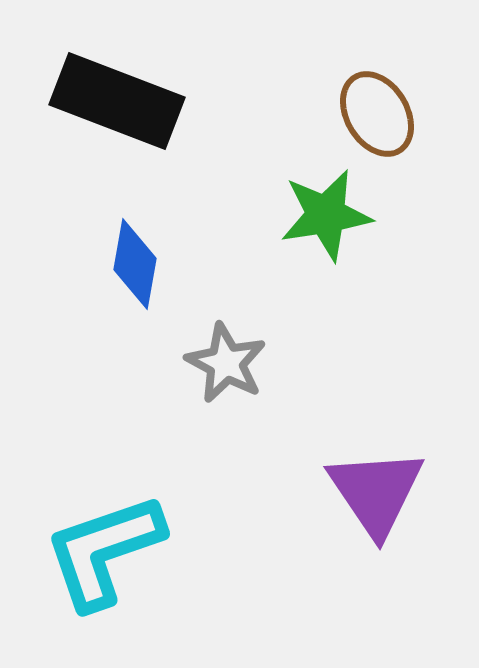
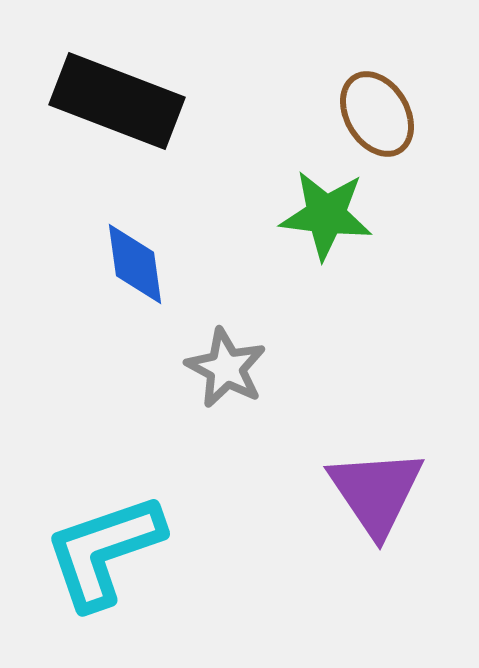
green star: rotated 16 degrees clockwise
blue diamond: rotated 18 degrees counterclockwise
gray star: moved 5 px down
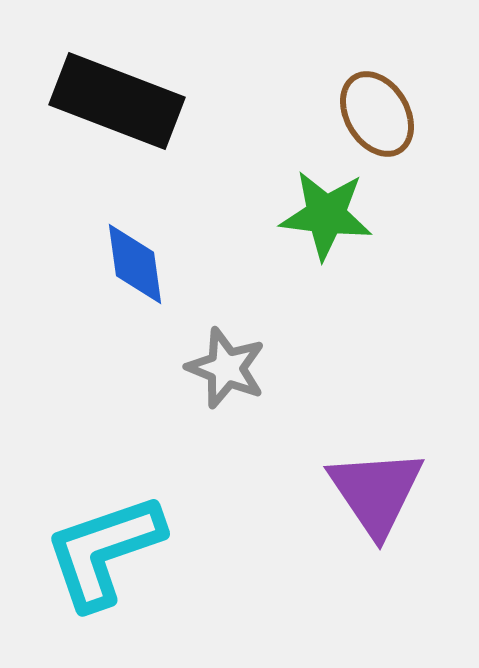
gray star: rotated 6 degrees counterclockwise
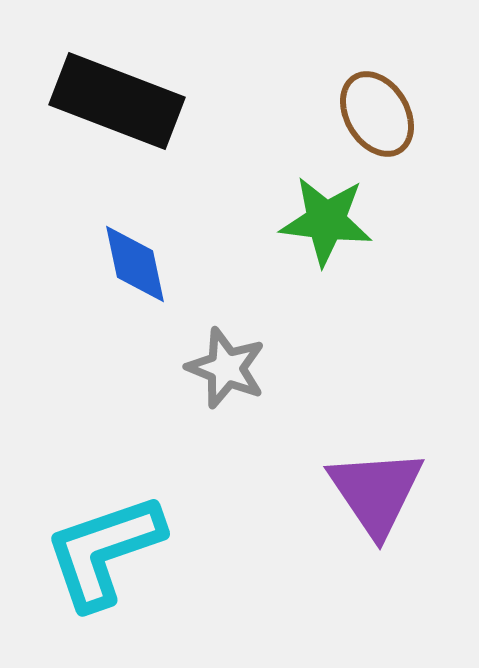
green star: moved 6 px down
blue diamond: rotated 4 degrees counterclockwise
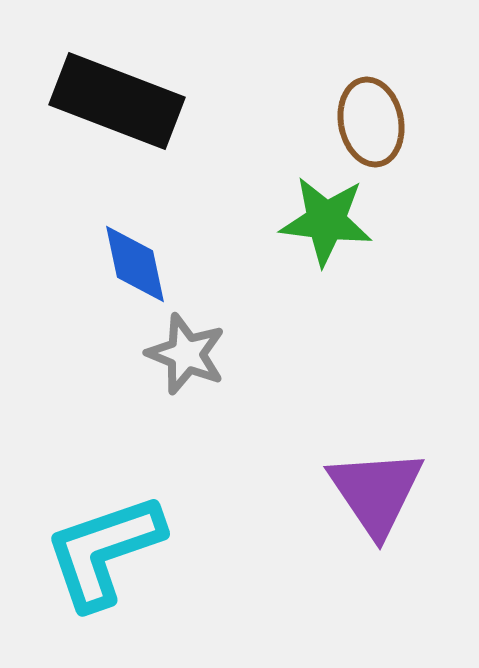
brown ellipse: moved 6 px left, 8 px down; rotated 20 degrees clockwise
gray star: moved 40 px left, 14 px up
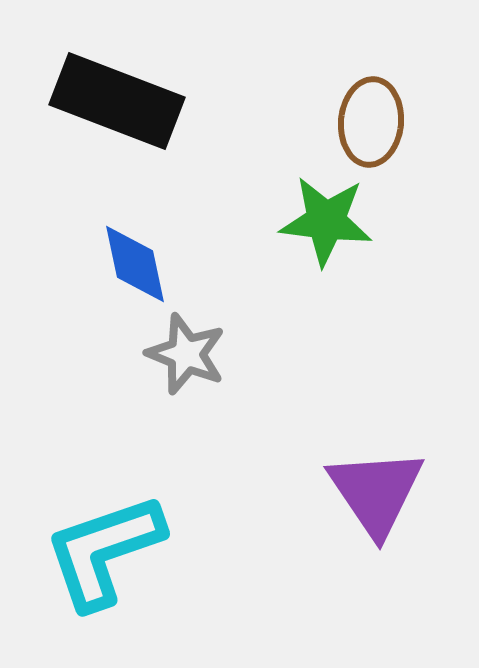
brown ellipse: rotated 16 degrees clockwise
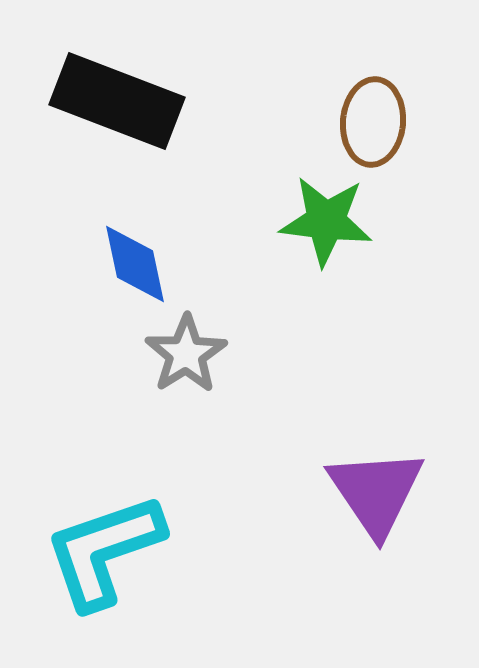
brown ellipse: moved 2 px right
gray star: rotated 18 degrees clockwise
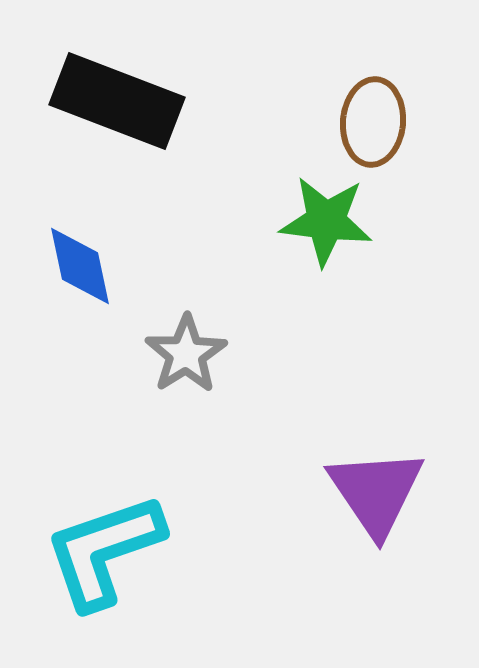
blue diamond: moved 55 px left, 2 px down
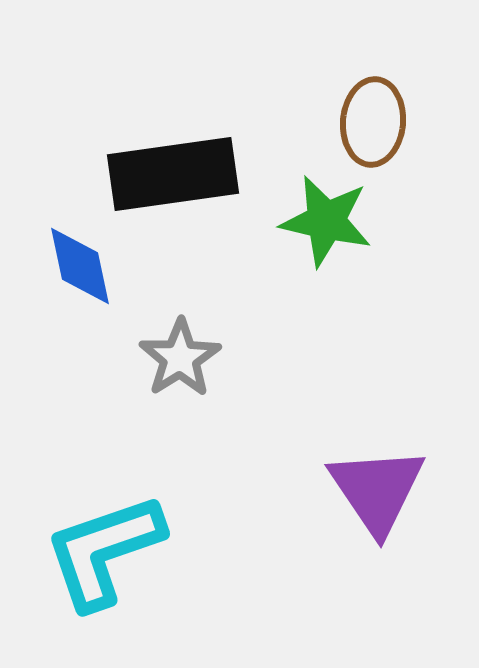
black rectangle: moved 56 px right, 73 px down; rotated 29 degrees counterclockwise
green star: rotated 6 degrees clockwise
gray star: moved 6 px left, 4 px down
purple triangle: moved 1 px right, 2 px up
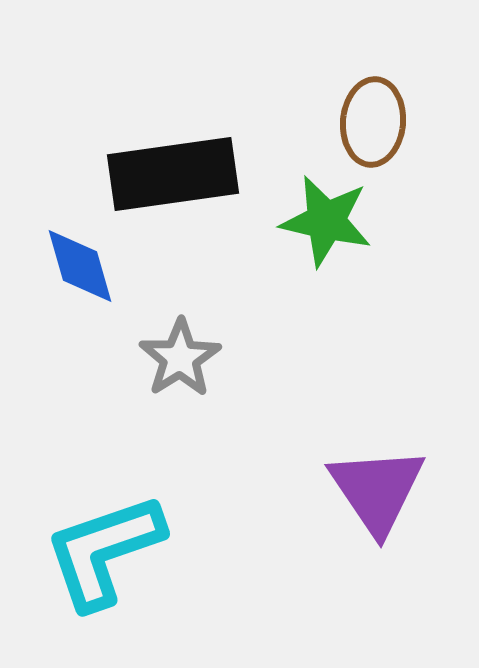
blue diamond: rotated 4 degrees counterclockwise
